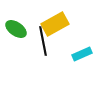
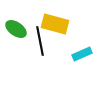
yellow rectangle: rotated 44 degrees clockwise
black line: moved 3 px left
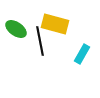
cyan rectangle: rotated 36 degrees counterclockwise
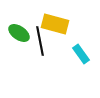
green ellipse: moved 3 px right, 4 px down
cyan rectangle: moved 1 px left; rotated 66 degrees counterclockwise
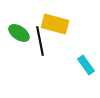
cyan rectangle: moved 5 px right, 11 px down
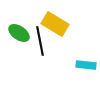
yellow rectangle: rotated 16 degrees clockwise
cyan rectangle: rotated 48 degrees counterclockwise
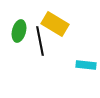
green ellipse: moved 2 px up; rotated 70 degrees clockwise
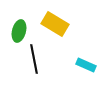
black line: moved 6 px left, 18 px down
cyan rectangle: rotated 18 degrees clockwise
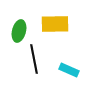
yellow rectangle: rotated 32 degrees counterclockwise
cyan rectangle: moved 17 px left, 5 px down
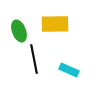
green ellipse: rotated 35 degrees counterclockwise
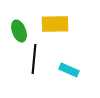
black line: rotated 16 degrees clockwise
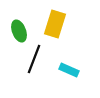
yellow rectangle: rotated 72 degrees counterclockwise
black line: rotated 16 degrees clockwise
